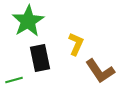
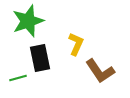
green star: rotated 12 degrees clockwise
green line: moved 4 px right, 2 px up
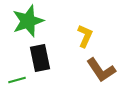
yellow L-shape: moved 9 px right, 8 px up
brown L-shape: moved 1 px right, 1 px up
green line: moved 1 px left, 2 px down
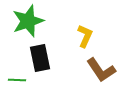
green line: rotated 18 degrees clockwise
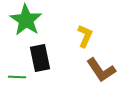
green star: moved 2 px left, 1 px up; rotated 20 degrees counterclockwise
green line: moved 3 px up
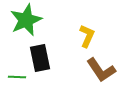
green star: rotated 16 degrees clockwise
yellow L-shape: moved 2 px right
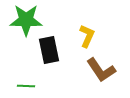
green star: rotated 24 degrees clockwise
black rectangle: moved 9 px right, 8 px up
green line: moved 9 px right, 9 px down
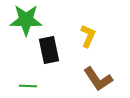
yellow L-shape: moved 1 px right
brown L-shape: moved 3 px left, 9 px down
green line: moved 2 px right
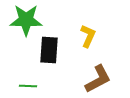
black rectangle: rotated 16 degrees clockwise
brown L-shape: rotated 84 degrees counterclockwise
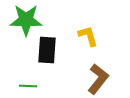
yellow L-shape: rotated 40 degrees counterclockwise
black rectangle: moved 2 px left
brown L-shape: rotated 24 degrees counterclockwise
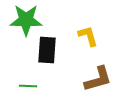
brown L-shape: rotated 36 degrees clockwise
